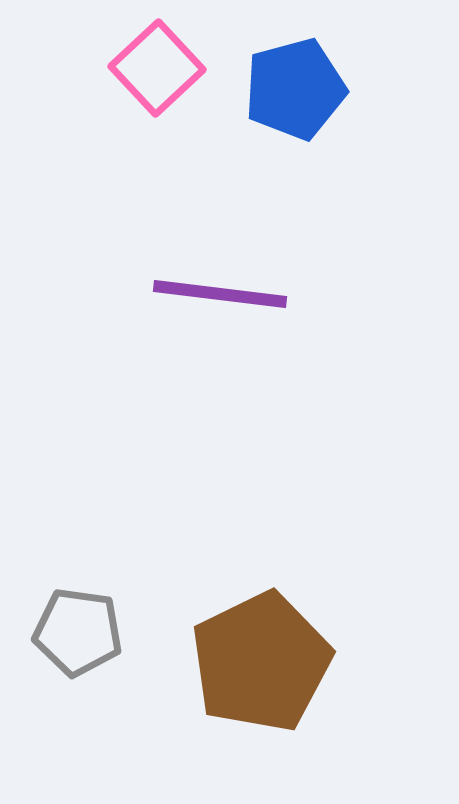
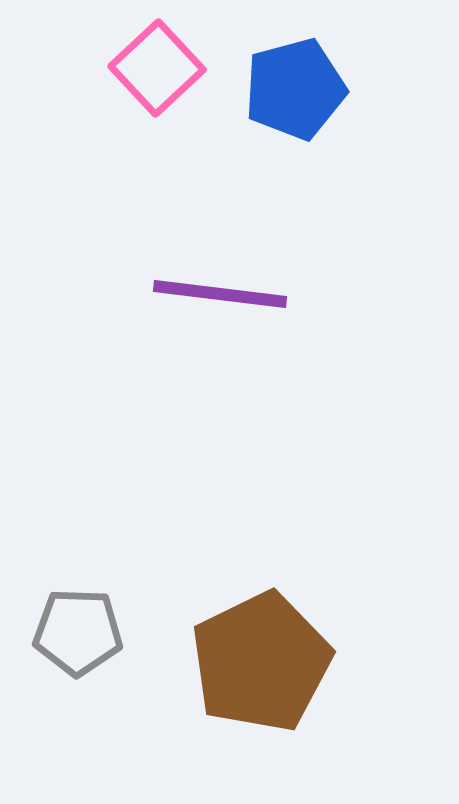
gray pentagon: rotated 6 degrees counterclockwise
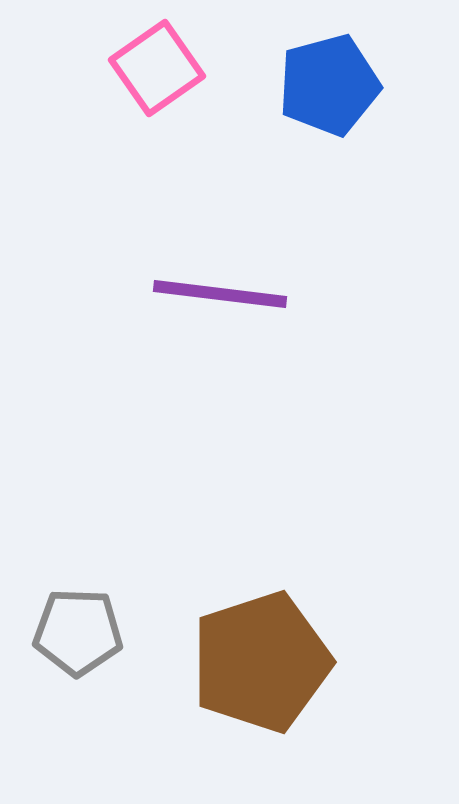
pink square: rotated 8 degrees clockwise
blue pentagon: moved 34 px right, 4 px up
brown pentagon: rotated 8 degrees clockwise
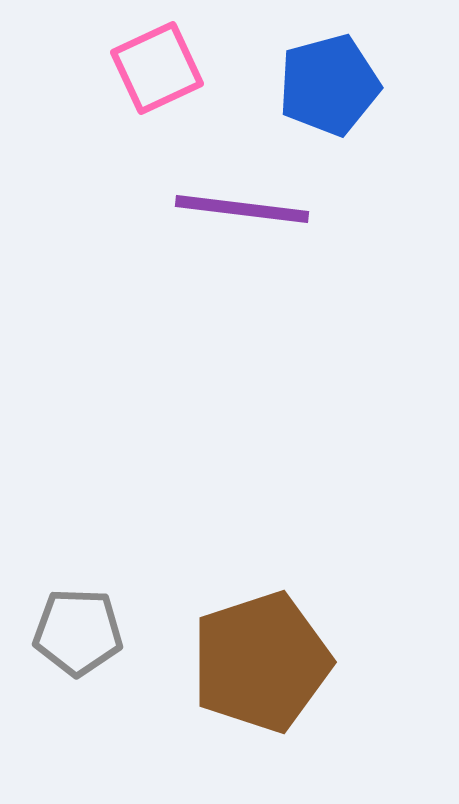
pink square: rotated 10 degrees clockwise
purple line: moved 22 px right, 85 px up
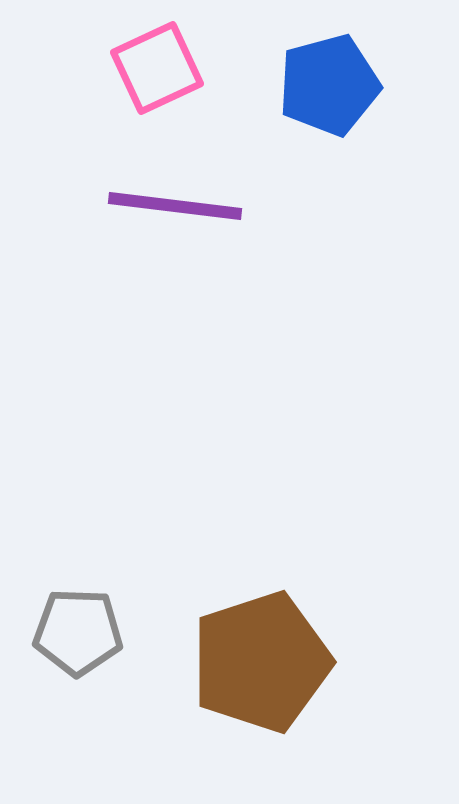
purple line: moved 67 px left, 3 px up
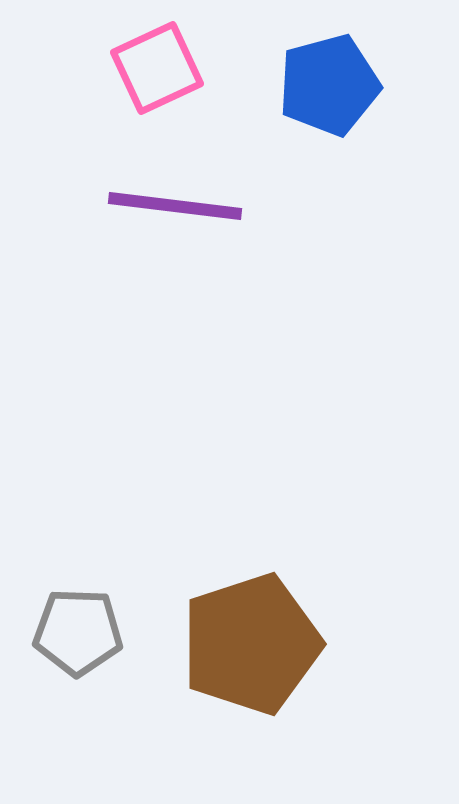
brown pentagon: moved 10 px left, 18 px up
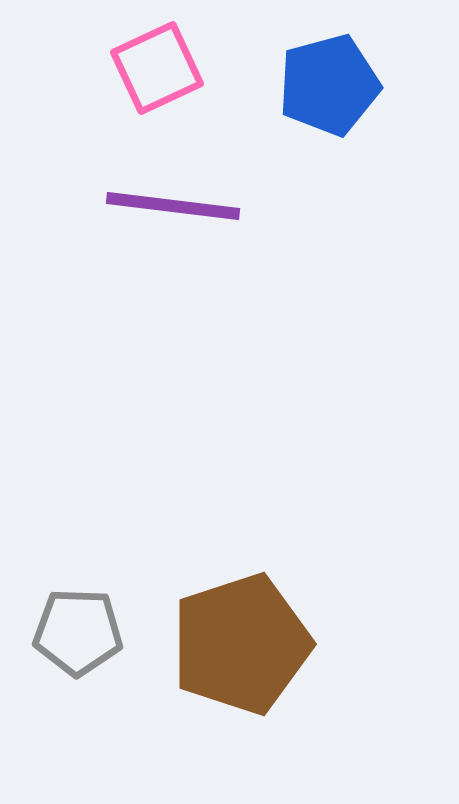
purple line: moved 2 px left
brown pentagon: moved 10 px left
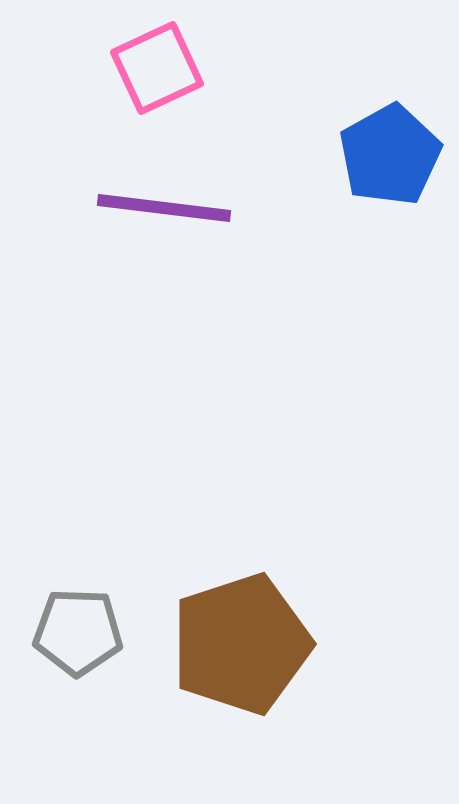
blue pentagon: moved 61 px right, 70 px down; rotated 14 degrees counterclockwise
purple line: moved 9 px left, 2 px down
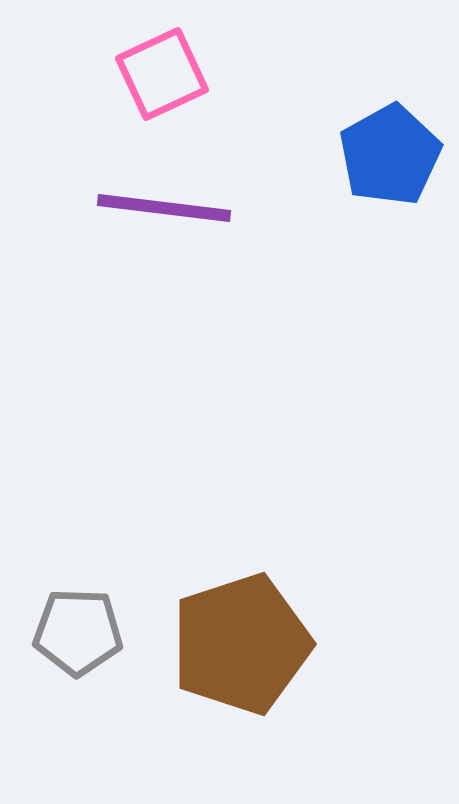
pink square: moved 5 px right, 6 px down
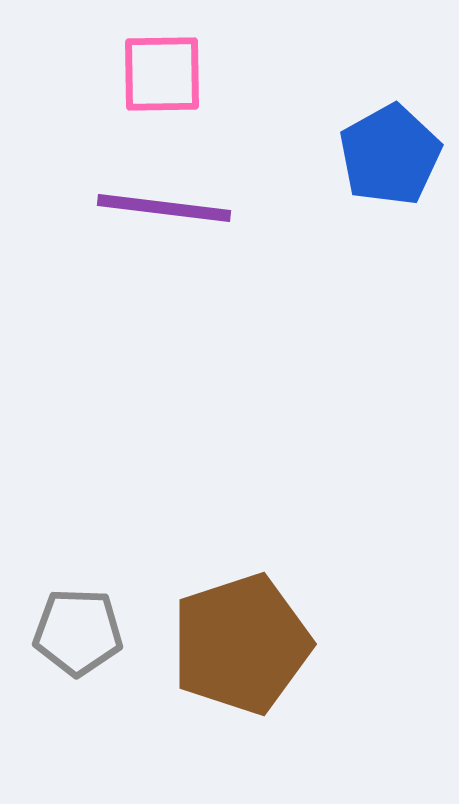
pink square: rotated 24 degrees clockwise
